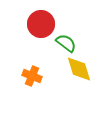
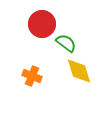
red circle: moved 1 px right
yellow diamond: moved 2 px down
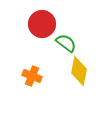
yellow diamond: rotated 28 degrees clockwise
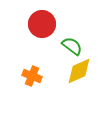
green semicircle: moved 6 px right, 3 px down
yellow diamond: rotated 56 degrees clockwise
